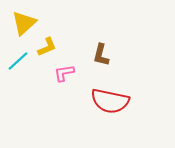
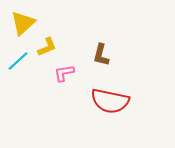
yellow triangle: moved 1 px left
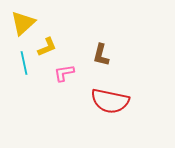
cyan line: moved 6 px right, 2 px down; rotated 60 degrees counterclockwise
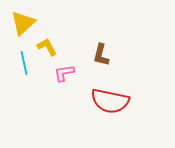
yellow L-shape: rotated 95 degrees counterclockwise
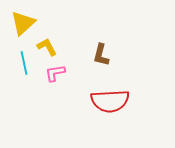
pink L-shape: moved 9 px left
red semicircle: rotated 15 degrees counterclockwise
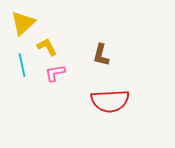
cyan line: moved 2 px left, 2 px down
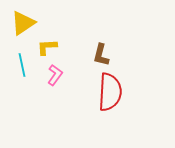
yellow triangle: rotated 8 degrees clockwise
yellow L-shape: rotated 65 degrees counterclockwise
pink L-shape: moved 2 px down; rotated 135 degrees clockwise
red semicircle: moved 9 px up; rotated 84 degrees counterclockwise
